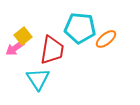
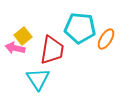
orange ellipse: rotated 20 degrees counterclockwise
pink arrow: rotated 48 degrees clockwise
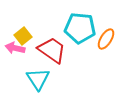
red trapezoid: rotated 64 degrees counterclockwise
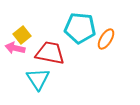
yellow square: moved 1 px left, 1 px up
red trapezoid: moved 2 px left, 3 px down; rotated 24 degrees counterclockwise
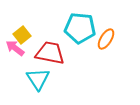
pink arrow: rotated 24 degrees clockwise
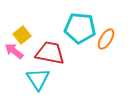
pink arrow: moved 1 px left, 3 px down
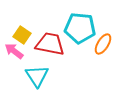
yellow square: rotated 18 degrees counterclockwise
orange ellipse: moved 3 px left, 5 px down
red trapezoid: moved 9 px up
cyan triangle: moved 1 px left, 3 px up
